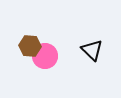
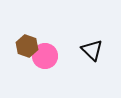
brown hexagon: moved 3 px left; rotated 15 degrees clockwise
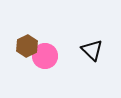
brown hexagon: rotated 15 degrees clockwise
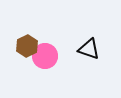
black triangle: moved 3 px left, 1 px up; rotated 25 degrees counterclockwise
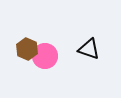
brown hexagon: moved 3 px down; rotated 10 degrees counterclockwise
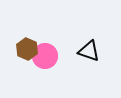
black triangle: moved 2 px down
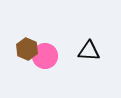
black triangle: rotated 15 degrees counterclockwise
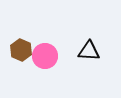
brown hexagon: moved 6 px left, 1 px down
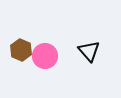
black triangle: rotated 45 degrees clockwise
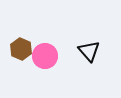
brown hexagon: moved 1 px up
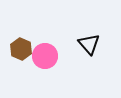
black triangle: moved 7 px up
